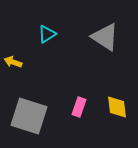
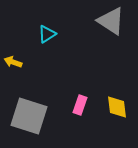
gray triangle: moved 6 px right, 16 px up
pink rectangle: moved 1 px right, 2 px up
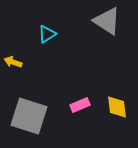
gray triangle: moved 4 px left
pink rectangle: rotated 48 degrees clockwise
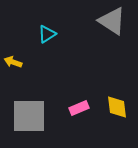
gray triangle: moved 5 px right
pink rectangle: moved 1 px left, 3 px down
gray square: rotated 18 degrees counterclockwise
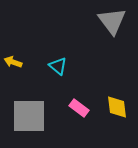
gray triangle: rotated 20 degrees clockwise
cyan triangle: moved 11 px right, 32 px down; rotated 48 degrees counterclockwise
pink rectangle: rotated 60 degrees clockwise
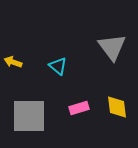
gray triangle: moved 26 px down
pink rectangle: rotated 54 degrees counterclockwise
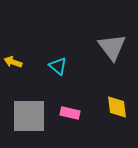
pink rectangle: moved 9 px left, 5 px down; rotated 30 degrees clockwise
